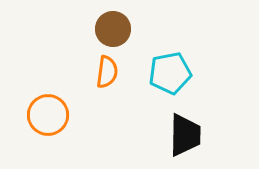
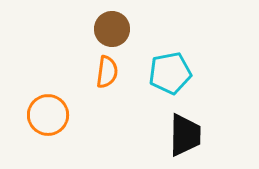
brown circle: moved 1 px left
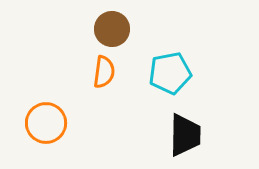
orange semicircle: moved 3 px left
orange circle: moved 2 px left, 8 px down
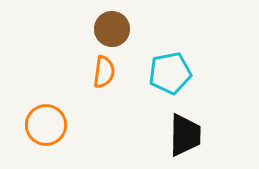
orange circle: moved 2 px down
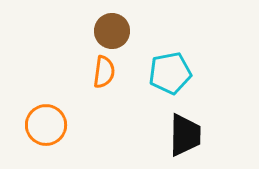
brown circle: moved 2 px down
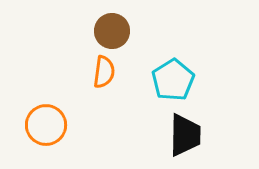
cyan pentagon: moved 3 px right, 7 px down; rotated 21 degrees counterclockwise
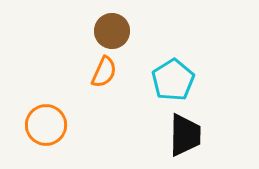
orange semicircle: rotated 16 degrees clockwise
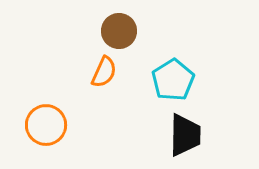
brown circle: moved 7 px right
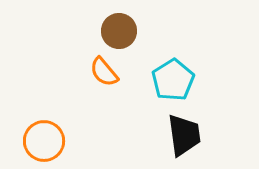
orange semicircle: rotated 116 degrees clockwise
orange circle: moved 2 px left, 16 px down
black trapezoid: moved 1 px left; rotated 9 degrees counterclockwise
